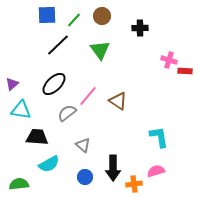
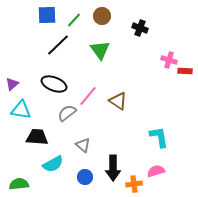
black cross: rotated 21 degrees clockwise
black ellipse: rotated 65 degrees clockwise
cyan semicircle: moved 4 px right
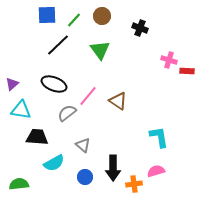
red rectangle: moved 2 px right
cyan semicircle: moved 1 px right, 1 px up
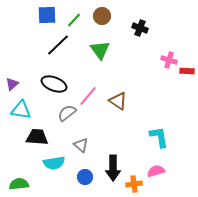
gray triangle: moved 2 px left
cyan semicircle: rotated 20 degrees clockwise
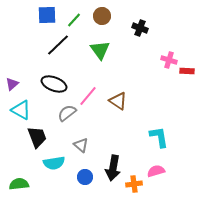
cyan triangle: rotated 20 degrees clockwise
black trapezoid: rotated 65 degrees clockwise
black arrow: rotated 10 degrees clockwise
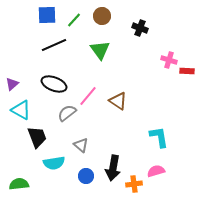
black line: moved 4 px left; rotated 20 degrees clockwise
blue circle: moved 1 px right, 1 px up
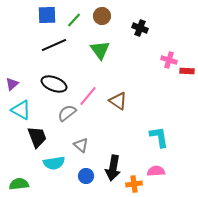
pink semicircle: rotated 12 degrees clockwise
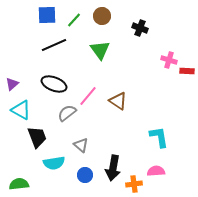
blue circle: moved 1 px left, 1 px up
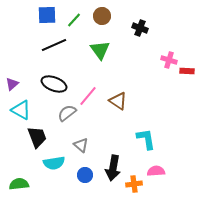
cyan L-shape: moved 13 px left, 2 px down
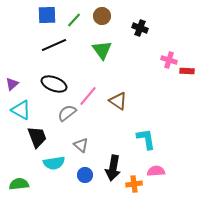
green triangle: moved 2 px right
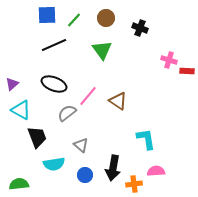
brown circle: moved 4 px right, 2 px down
cyan semicircle: moved 1 px down
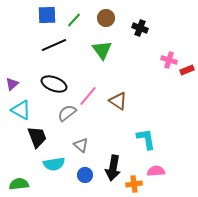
red rectangle: moved 1 px up; rotated 24 degrees counterclockwise
